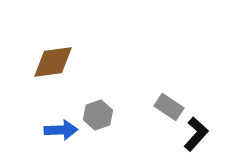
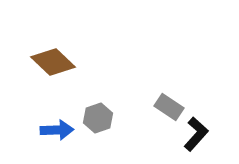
brown diamond: rotated 51 degrees clockwise
gray hexagon: moved 3 px down
blue arrow: moved 4 px left
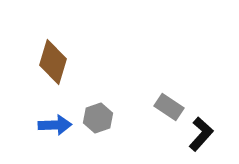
brown diamond: rotated 63 degrees clockwise
blue arrow: moved 2 px left, 5 px up
black L-shape: moved 5 px right
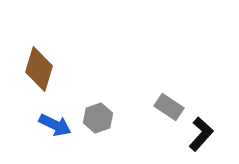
brown diamond: moved 14 px left, 7 px down
blue arrow: rotated 28 degrees clockwise
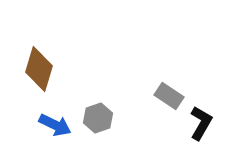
gray rectangle: moved 11 px up
black L-shape: moved 11 px up; rotated 12 degrees counterclockwise
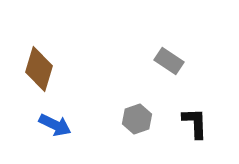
gray rectangle: moved 35 px up
gray hexagon: moved 39 px right, 1 px down
black L-shape: moved 6 px left; rotated 32 degrees counterclockwise
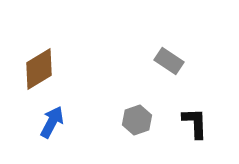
brown diamond: rotated 42 degrees clockwise
gray hexagon: moved 1 px down
blue arrow: moved 3 px left, 3 px up; rotated 88 degrees counterclockwise
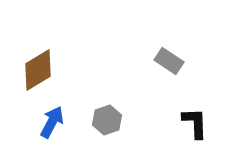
brown diamond: moved 1 px left, 1 px down
gray hexagon: moved 30 px left
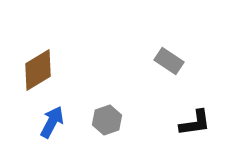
black L-shape: rotated 84 degrees clockwise
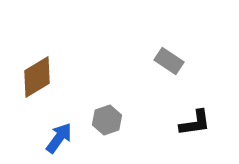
brown diamond: moved 1 px left, 7 px down
blue arrow: moved 7 px right, 16 px down; rotated 8 degrees clockwise
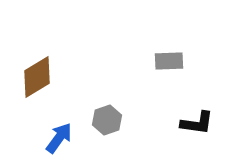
gray rectangle: rotated 36 degrees counterclockwise
black L-shape: moved 2 px right; rotated 16 degrees clockwise
